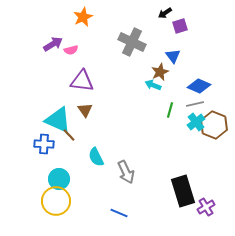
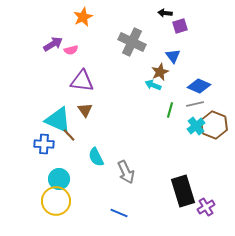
black arrow: rotated 40 degrees clockwise
cyan cross: moved 4 px down
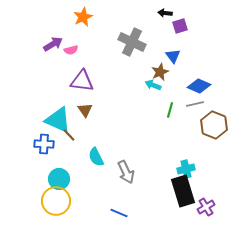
cyan cross: moved 10 px left, 43 px down; rotated 24 degrees clockwise
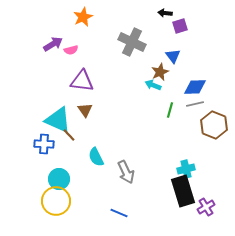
blue diamond: moved 4 px left, 1 px down; rotated 25 degrees counterclockwise
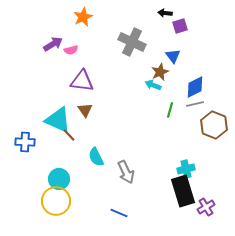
blue diamond: rotated 25 degrees counterclockwise
blue cross: moved 19 px left, 2 px up
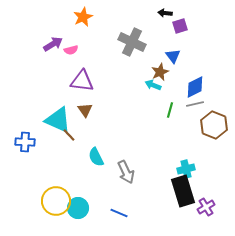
cyan circle: moved 19 px right, 29 px down
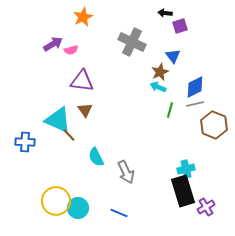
cyan arrow: moved 5 px right, 2 px down
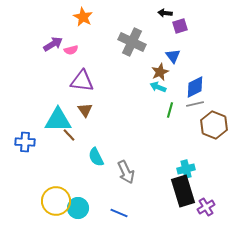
orange star: rotated 18 degrees counterclockwise
cyan triangle: rotated 24 degrees counterclockwise
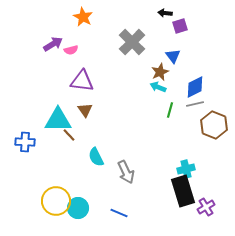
gray cross: rotated 20 degrees clockwise
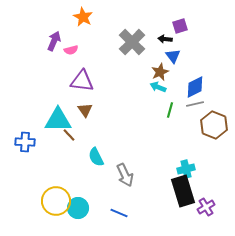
black arrow: moved 26 px down
purple arrow: moved 1 px right, 3 px up; rotated 36 degrees counterclockwise
gray arrow: moved 1 px left, 3 px down
